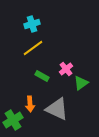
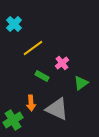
cyan cross: moved 18 px left; rotated 28 degrees counterclockwise
pink cross: moved 4 px left, 6 px up
orange arrow: moved 1 px right, 1 px up
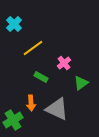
pink cross: moved 2 px right
green rectangle: moved 1 px left, 1 px down
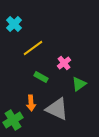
green triangle: moved 2 px left, 1 px down
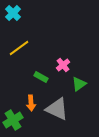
cyan cross: moved 1 px left, 11 px up
yellow line: moved 14 px left
pink cross: moved 1 px left, 2 px down
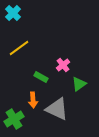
orange arrow: moved 2 px right, 3 px up
green cross: moved 1 px right, 1 px up
